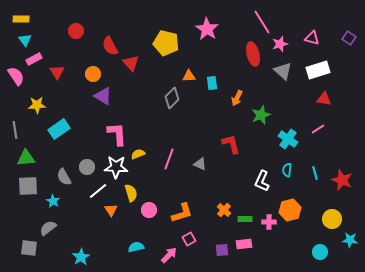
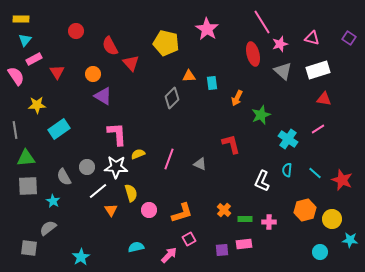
cyan triangle at (25, 40): rotated 16 degrees clockwise
cyan line at (315, 173): rotated 32 degrees counterclockwise
orange hexagon at (290, 210): moved 15 px right
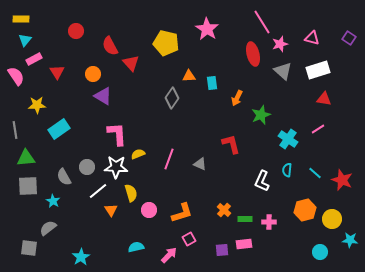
gray diamond at (172, 98): rotated 10 degrees counterclockwise
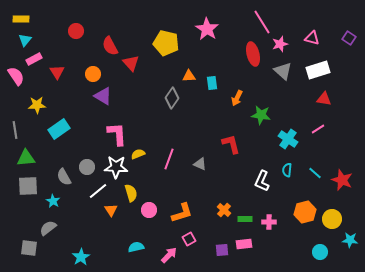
green star at (261, 115): rotated 30 degrees clockwise
orange hexagon at (305, 210): moved 2 px down
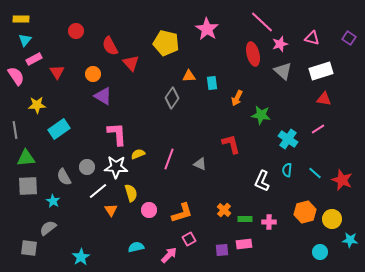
pink line at (262, 22): rotated 15 degrees counterclockwise
white rectangle at (318, 70): moved 3 px right, 1 px down
